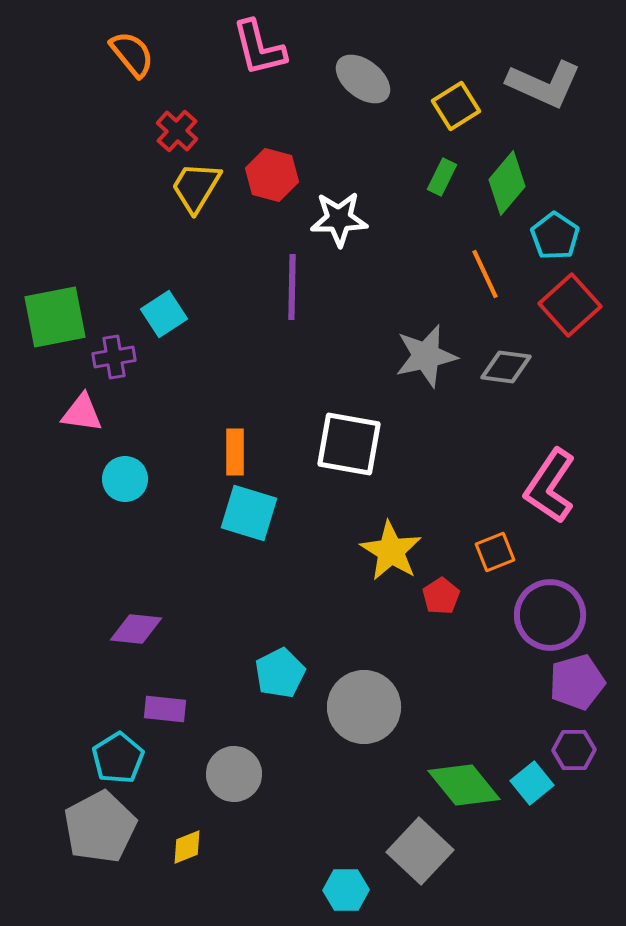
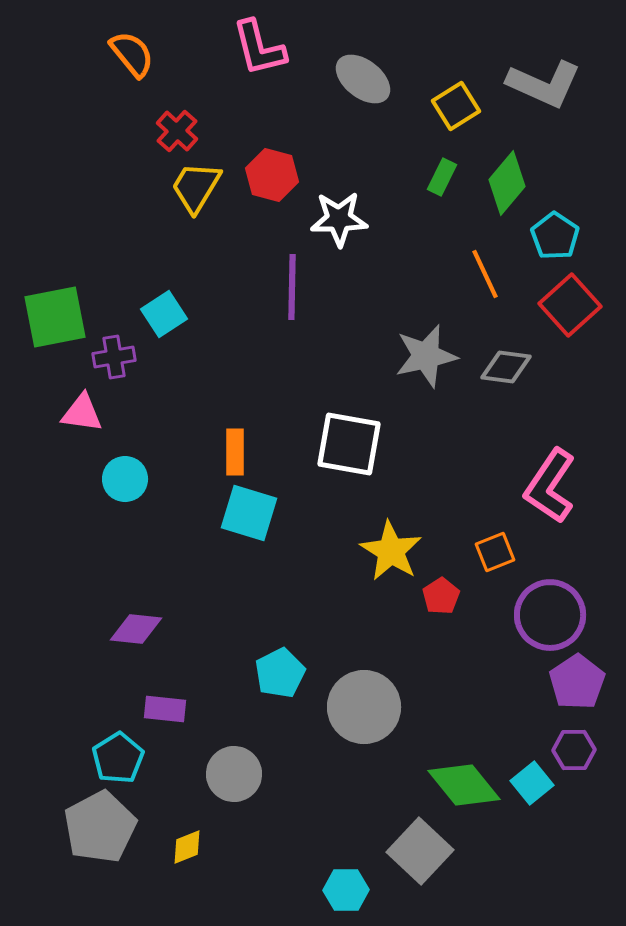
purple pentagon at (577, 682): rotated 18 degrees counterclockwise
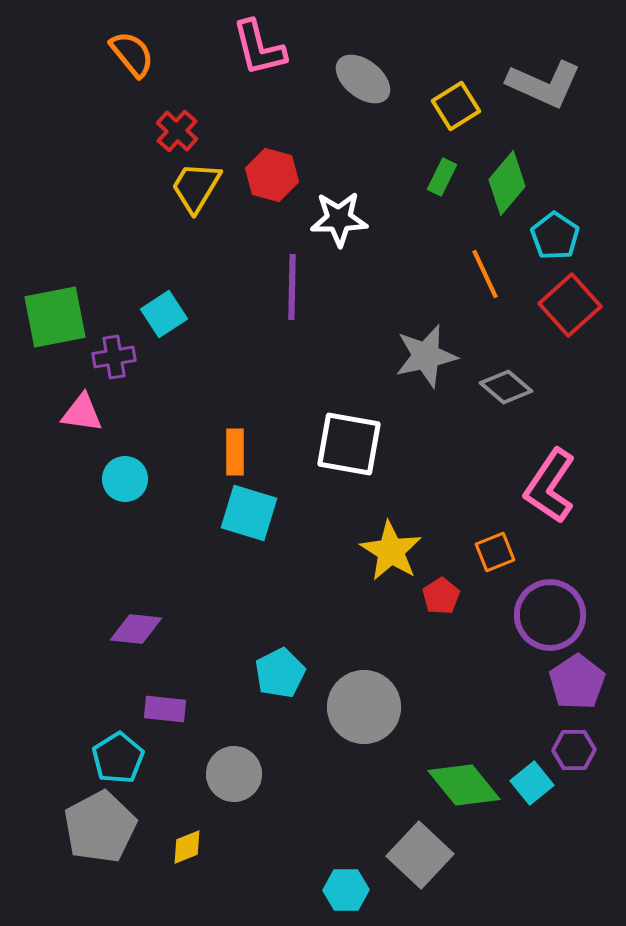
gray diamond at (506, 367): moved 20 px down; rotated 33 degrees clockwise
gray square at (420, 851): moved 4 px down
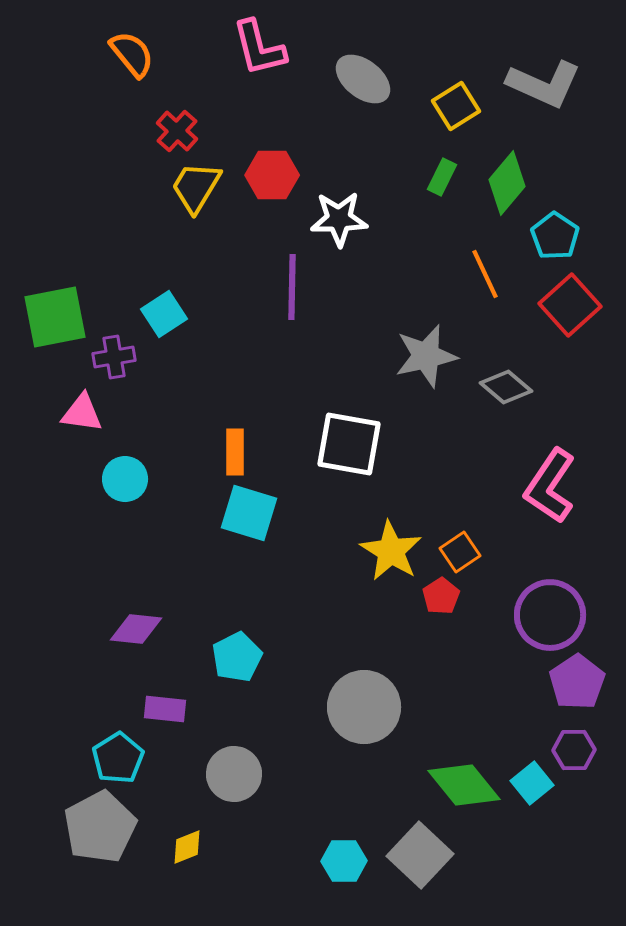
red hexagon at (272, 175): rotated 15 degrees counterclockwise
orange square at (495, 552): moved 35 px left; rotated 12 degrees counterclockwise
cyan pentagon at (280, 673): moved 43 px left, 16 px up
cyan hexagon at (346, 890): moved 2 px left, 29 px up
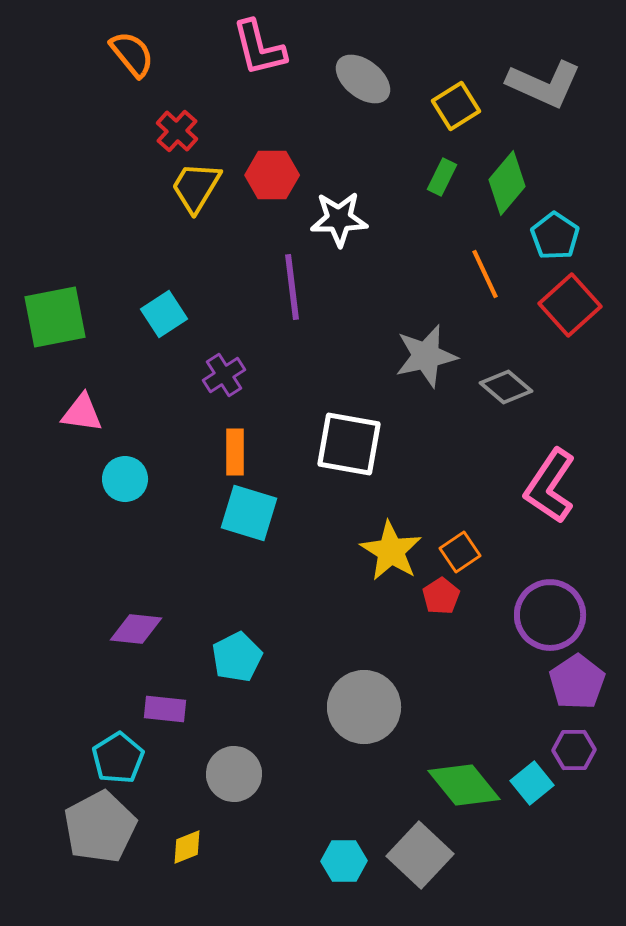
purple line at (292, 287): rotated 8 degrees counterclockwise
purple cross at (114, 357): moved 110 px right, 18 px down; rotated 24 degrees counterclockwise
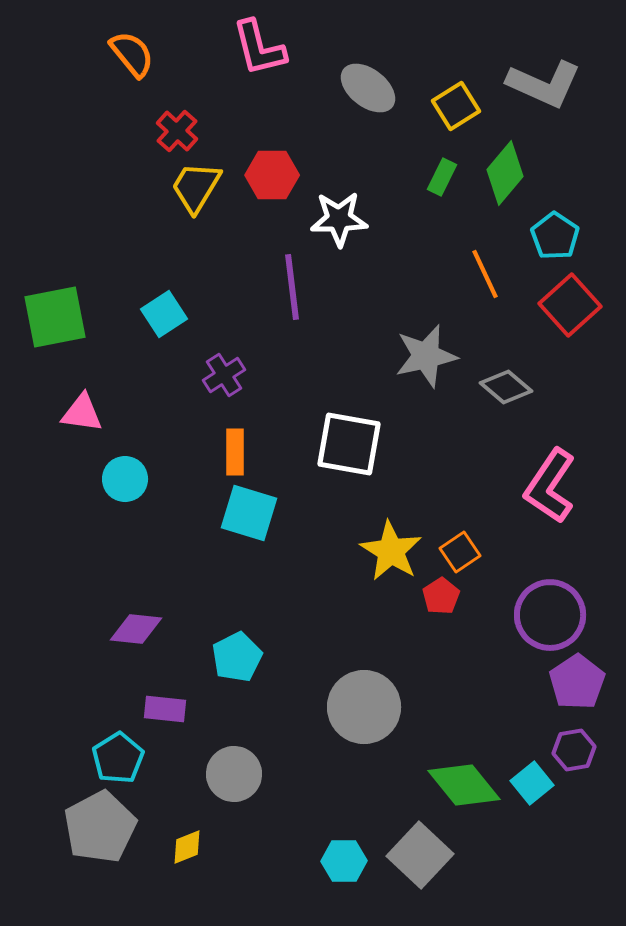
gray ellipse at (363, 79): moved 5 px right, 9 px down
green diamond at (507, 183): moved 2 px left, 10 px up
purple hexagon at (574, 750): rotated 9 degrees counterclockwise
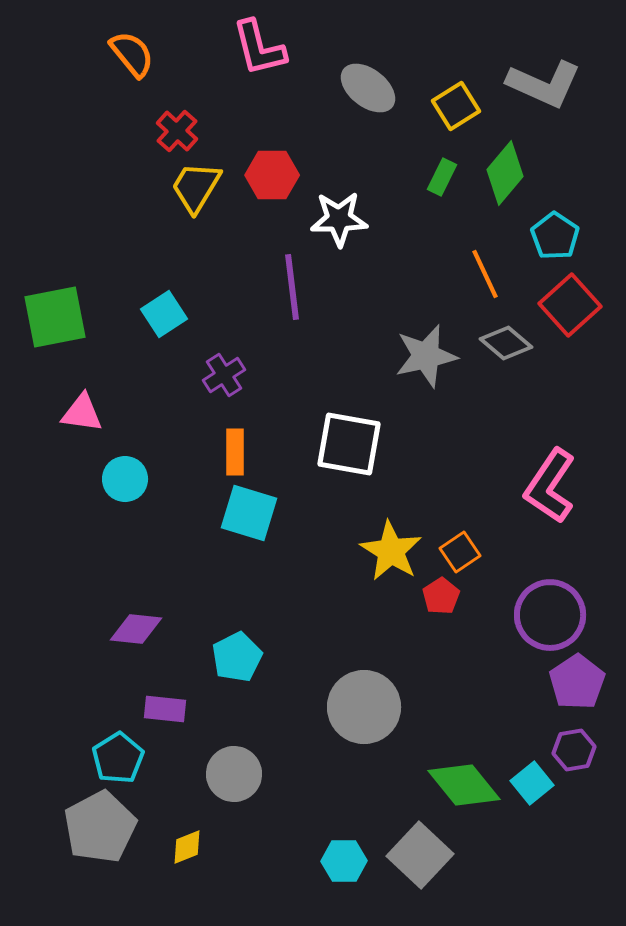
gray diamond at (506, 387): moved 44 px up
